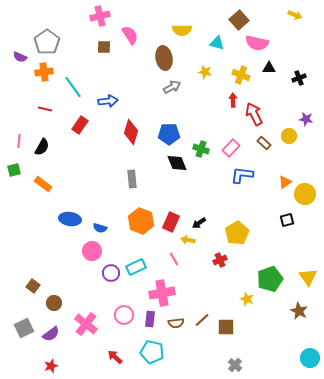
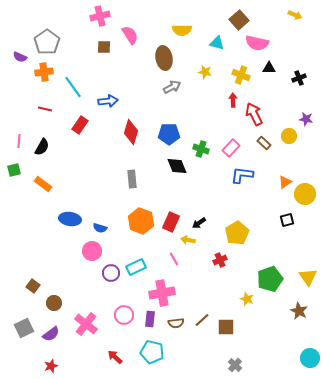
black diamond at (177, 163): moved 3 px down
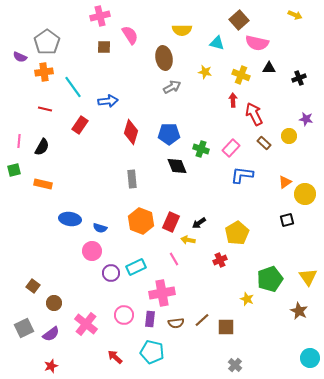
orange rectangle at (43, 184): rotated 24 degrees counterclockwise
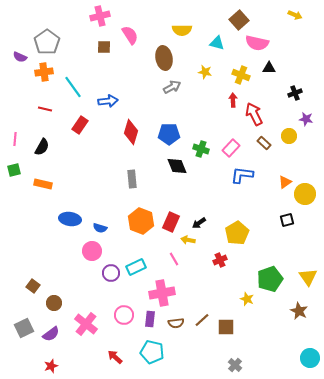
black cross at (299, 78): moved 4 px left, 15 px down
pink line at (19, 141): moved 4 px left, 2 px up
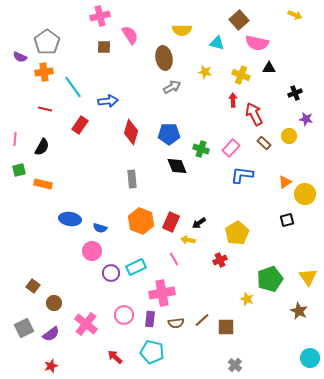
green square at (14, 170): moved 5 px right
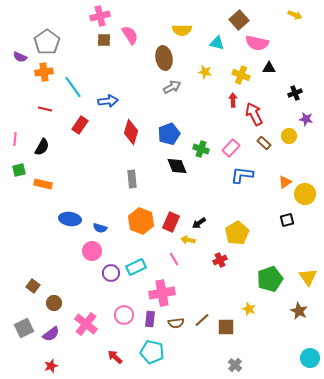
brown square at (104, 47): moved 7 px up
blue pentagon at (169, 134): rotated 20 degrees counterclockwise
yellow star at (247, 299): moved 2 px right, 10 px down
